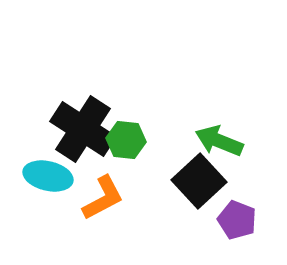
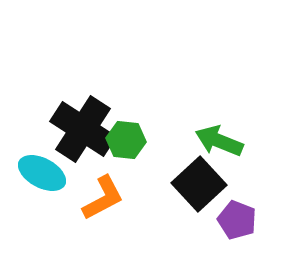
cyan ellipse: moved 6 px left, 3 px up; rotated 15 degrees clockwise
black square: moved 3 px down
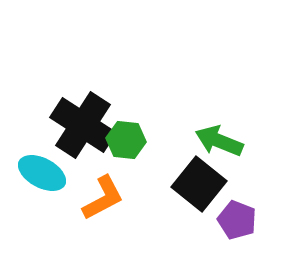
black cross: moved 4 px up
black square: rotated 8 degrees counterclockwise
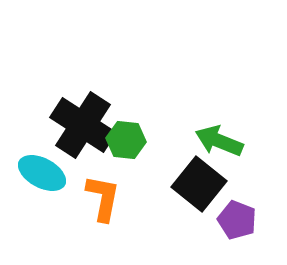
orange L-shape: rotated 51 degrees counterclockwise
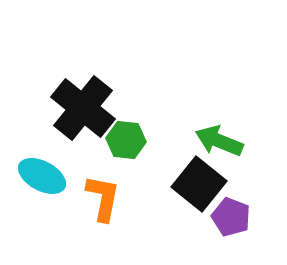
black cross: moved 17 px up; rotated 6 degrees clockwise
cyan ellipse: moved 3 px down
purple pentagon: moved 6 px left, 3 px up
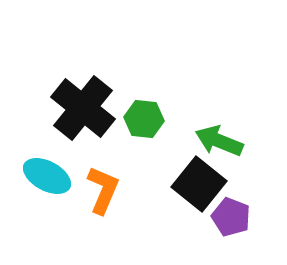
green hexagon: moved 18 px right, 21 px up
cyan ellipse: moved 5 px right
orange L-shape: moved 8 px up; rotated 12 degrees clockwise
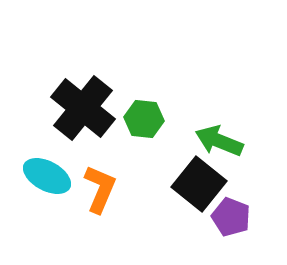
orange L-shape: moved 3 px left, 1 px up
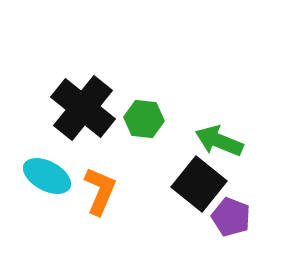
orange L-shape: moved 2 px down
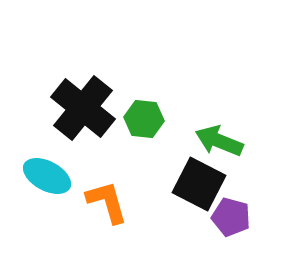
black square: rotated 12 degrees counterclockwise
orange L-shape: moved 7 px right, 11 px down; rotated 39 degrees counterclockwise
purple pentagon: rotated 6 degrees counterclockwise
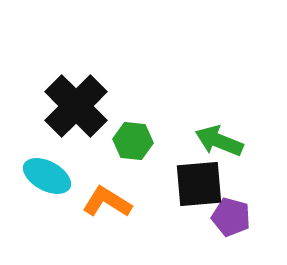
black cross: moved 7 px left, 2 px up; rotated 6 degrees clockwise
green hexagon: moved 11 px left, 22 px down
black square: rotated 32 degrees counterclockwise
orange L-shape: rotated 42 degrees counterclockwise
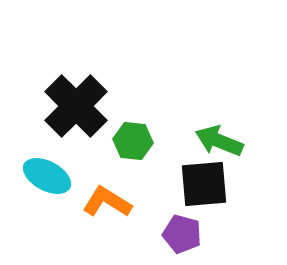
black square: moved 5 px right
purple pentagon: moved 49 px left, 17 px down
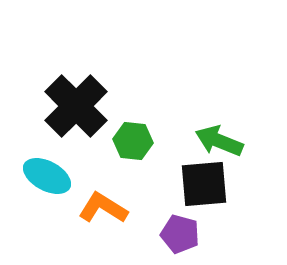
orange L-shape: moved 4 px left, 6 px down
purple pentagon: moved 2 px left
